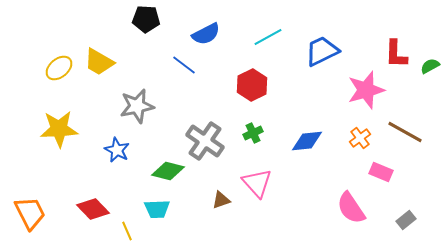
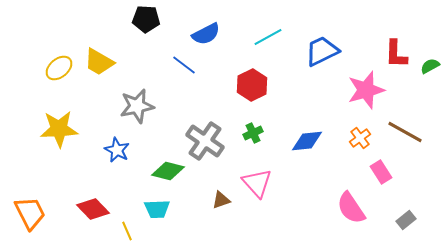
pink rectangle: rotated 35 degrees clockwise
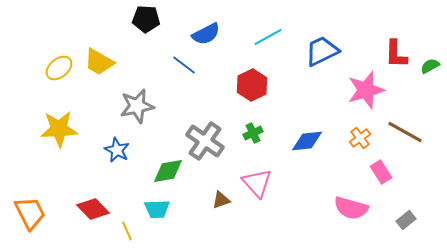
green diamond: rotated 24 degrees counterclockwise
pink semicircle: rotated 40 degrees counterclockwise
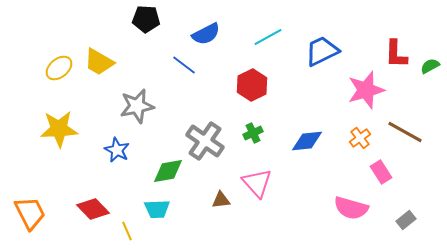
brown triangle: rotated 12 degrees clockwise
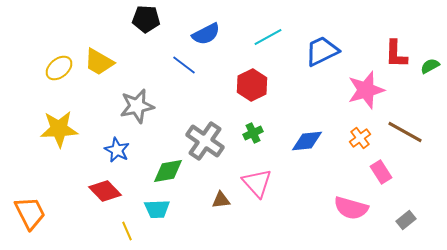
red diamond: moved 12 px right, 18 px up
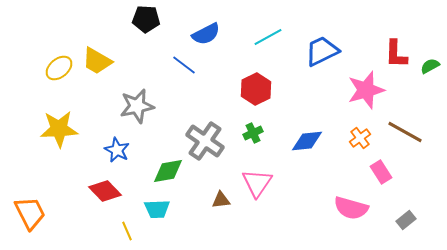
yellow trapezoid: moved 2 px left, 1 px up
red hexagon: moved 4 px right, 4 px down
pink triangle: rotated 16 degrees clockwise
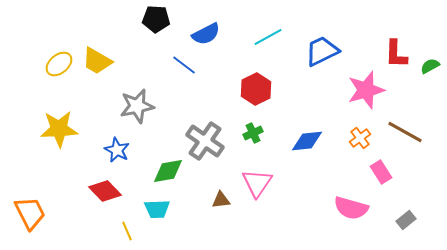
black pentagon: moved 10 px right
yellow ellipse: moved 4 px up
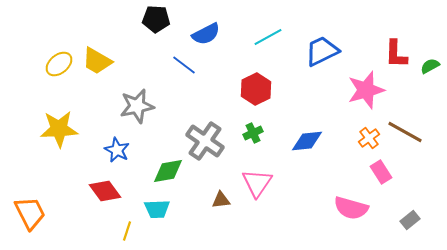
orange cross: moved 9 px right
red diamond: rotated 8 degrees clockwise
gray rectangle: moved 4 px right
yellow line: rotated 42 degrees clockwise
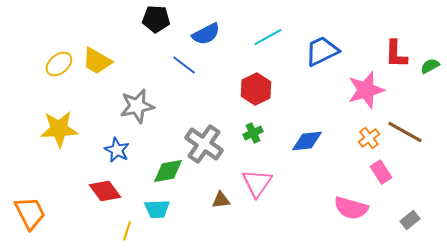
gray cross: moved 1 px left, 3 px down
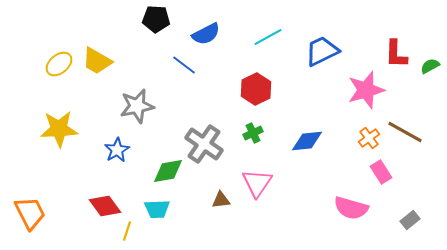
blue star: rotated 15 degrees clockwise
red diamond: moved 15 px down
